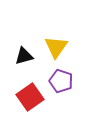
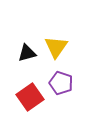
black triangle: moved 3 px right, 3 px up
purple pentagon: moved 2 px down
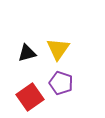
yellow triangle: moved 2 px right, 2 px down
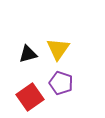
black triangle: moved 1 px right, 1 px down
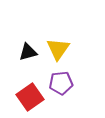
black triangle: moved 2 px up
purple pentagon: rotated 25 degrees counterclockwise
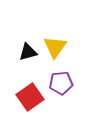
yellow triangle: moved 3 px left, 2 px up
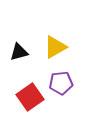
yellow triangle: rotated 25 degrees clockwise
black triangle: moved 9 px left
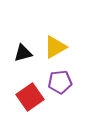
black triangle: moved 4 px right, 1 px down
purple pentagon: moved 1 px left, 1 px up
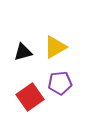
black triangle: moved 1 px up
purple pentagon: moved 1 px down
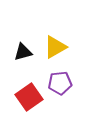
red square: moved 1 px left
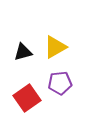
red square: moved 2 px left, 1 px down
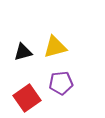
yellow triangle: rotated 15 degrees clockwise
purple pentagon: moved 1 px right
